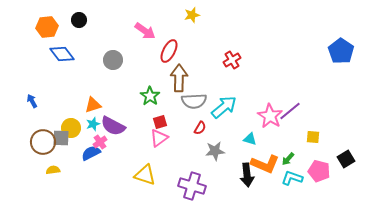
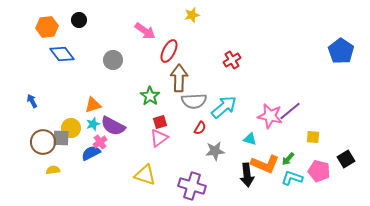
pink star: rotated 20 degrees counterclockwise
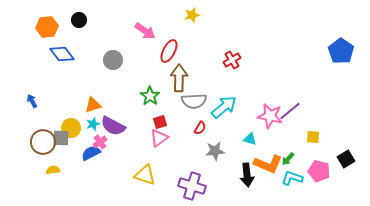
orange L-shape: moved 3 px right
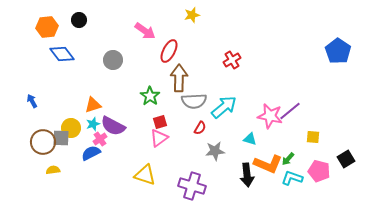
blue pentagon: moved 3 px left
pink cross: moved 3 px up
